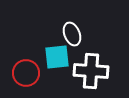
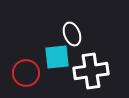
white cross: rotated 12 degrees counterclockwise
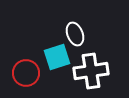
white ellipse: moved 3 px right
cyan square: rotated 12 degrees counterclockwise
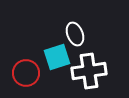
white cross: moved 2 px left
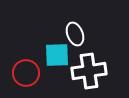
cyan square: moved 2 px up; rotated 16 degrees clockwise
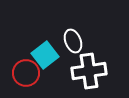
white ellipse: moved 2 px left, 7 px down
cyan square: moved 12 px left; rotated 36 degrees counterclockwise
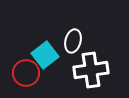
white ellipse: rotated 35 degrees clockwise
white cross: moved 2 px right, 1 px up
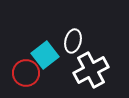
white cross: rotated 20 degrees counterclockwise
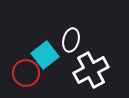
white ellipse: moved 2 px left, 1 px up
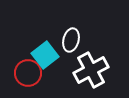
red circle: moved 2 px right
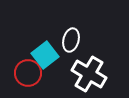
white cross: moved 2 px left, 4 px down; rotated 32 degrees counterclockwise
